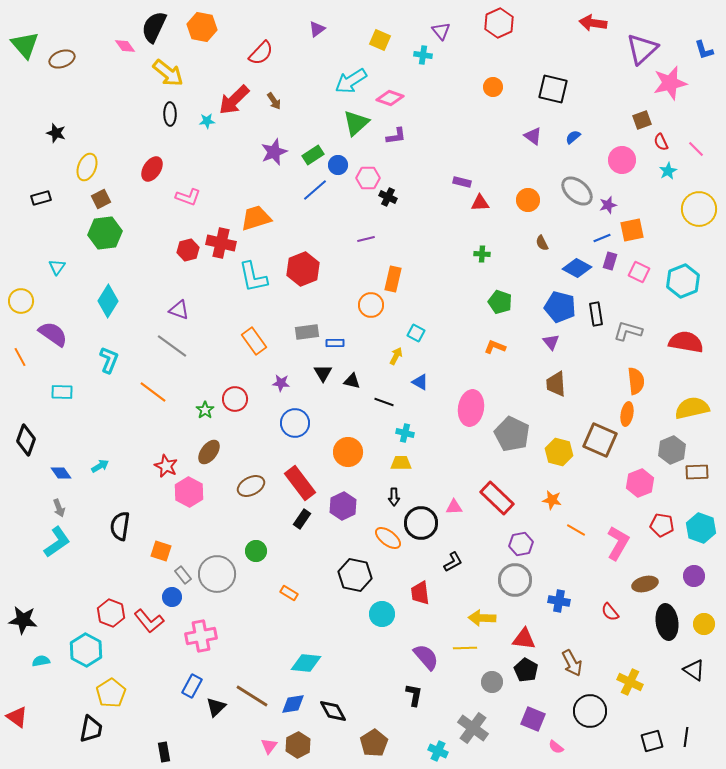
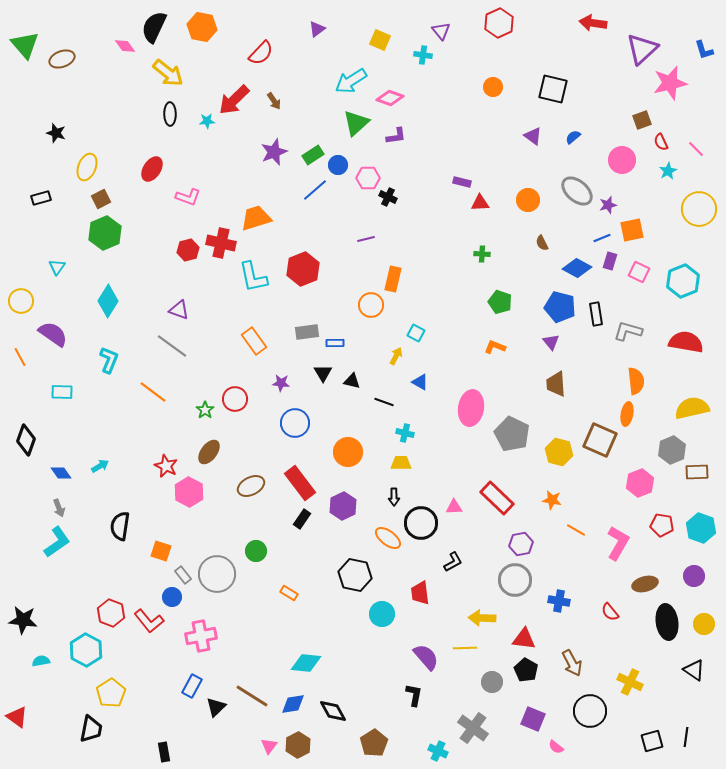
green hexagon at (105, 233): rotated 16 degrees counterclockwise
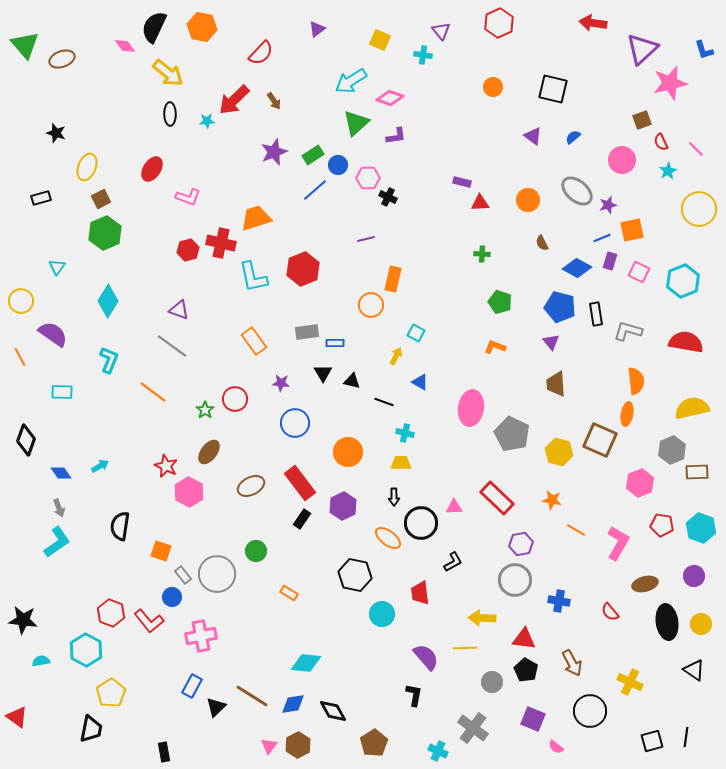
yellow circle at (704, 624): moved 3 px left
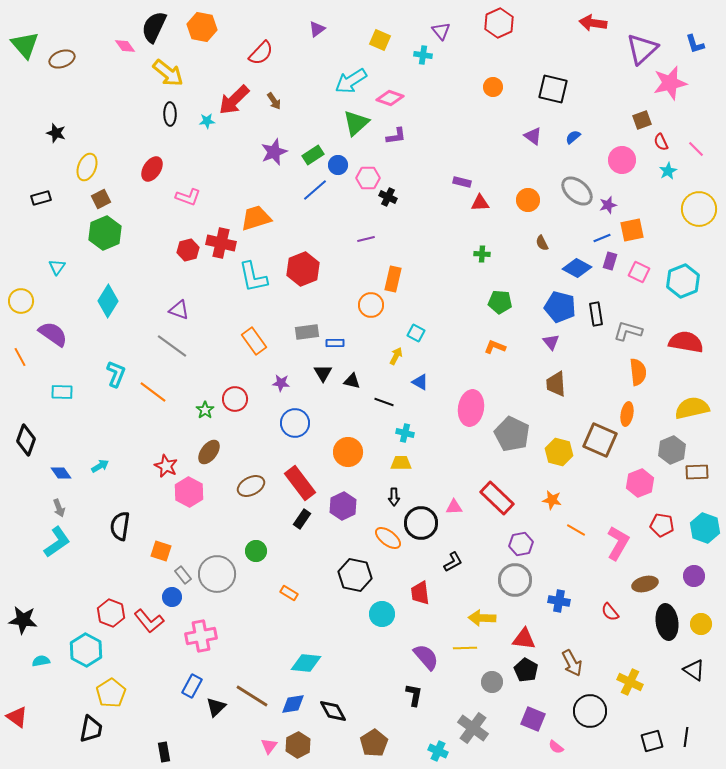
blue L-shape at (704, 50): moved 9 px left, 6 px up
green pentagon at (500, 302): rotated 15 degrees counterclockwise
cyan L-shape at (109, 360): moved 7 px right, 14 px down
orange semicircle at (636, 381): moved 2 px right, 9 px up
cyan hexagon at (701, 528): moved 4 px right
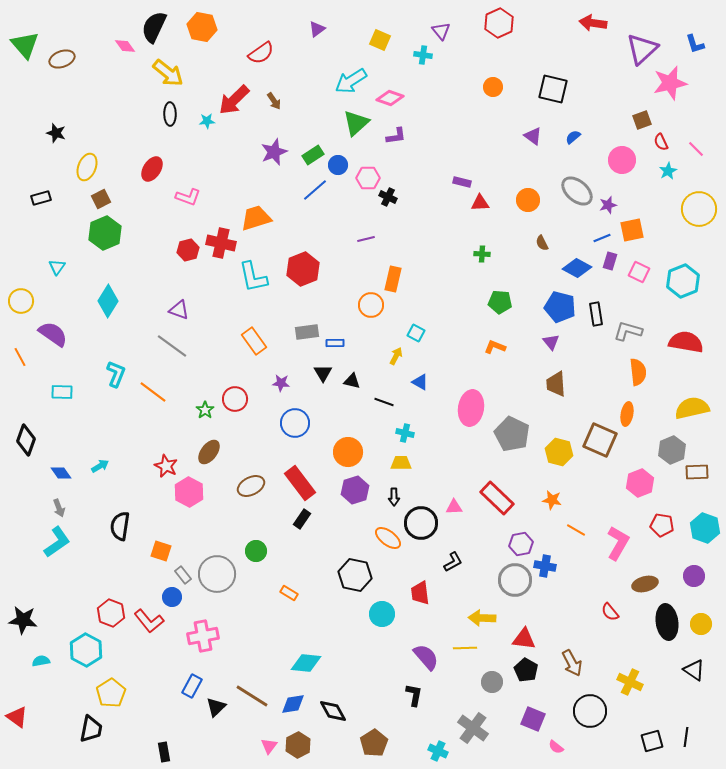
red semicircle at (261, 53): rotated 12 degrees clockwise
purple hexagon at (343, 506): moved 12 px right, 16 px up; rotated 8 degrees clockwise
blue cross at (559, 601): moved 14 px left, 35 px up
pink cross at (201, 636): moved 2 px right
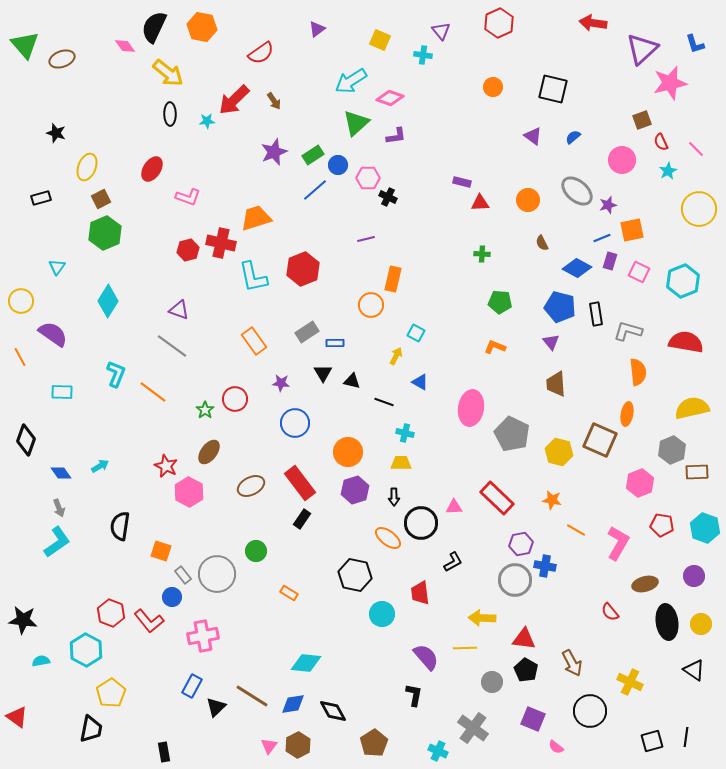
gray rectangle at (307, 332): rotated 25 degrees counterclockwise
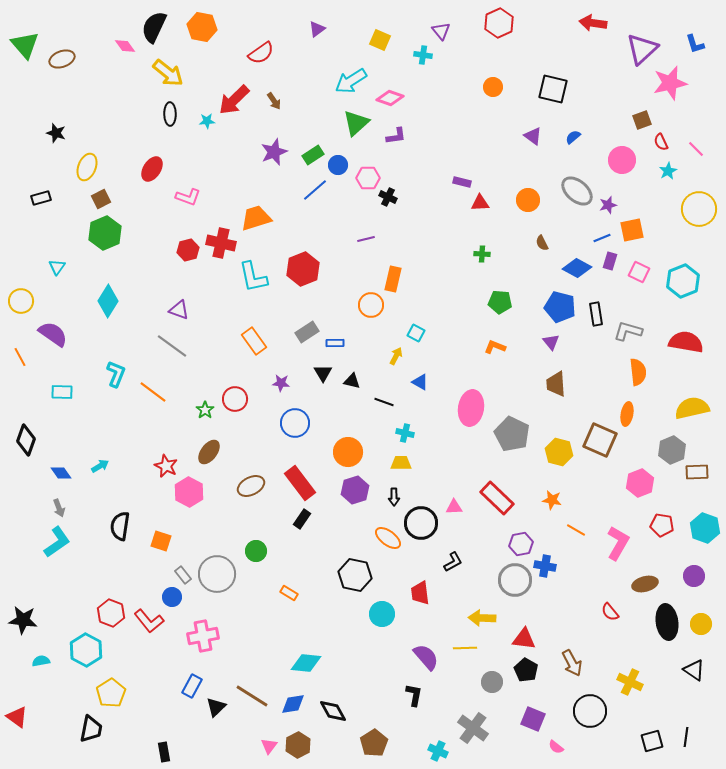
orange square at (161, 551): moved 10 px up
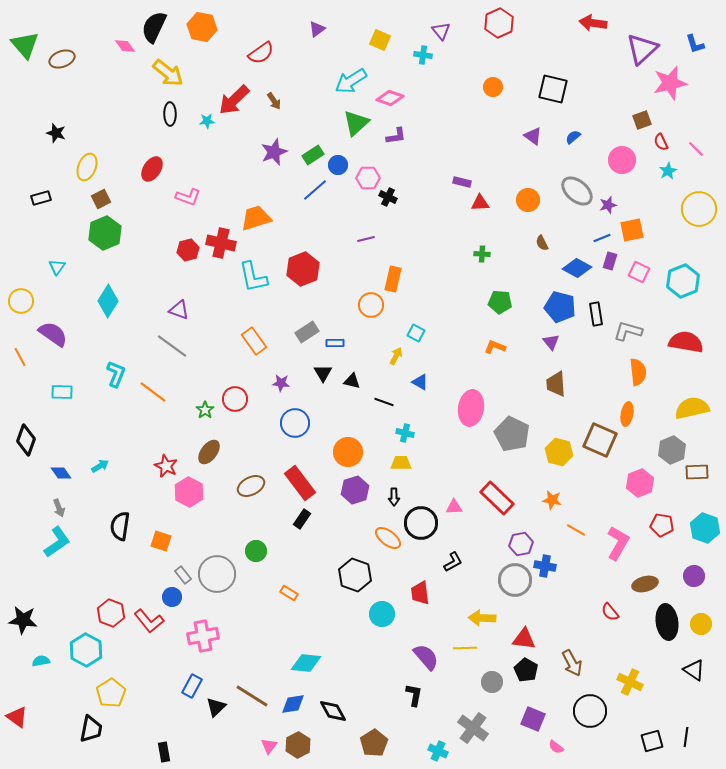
black hexagon at (355, 575): rotated 8 degrees clockwise
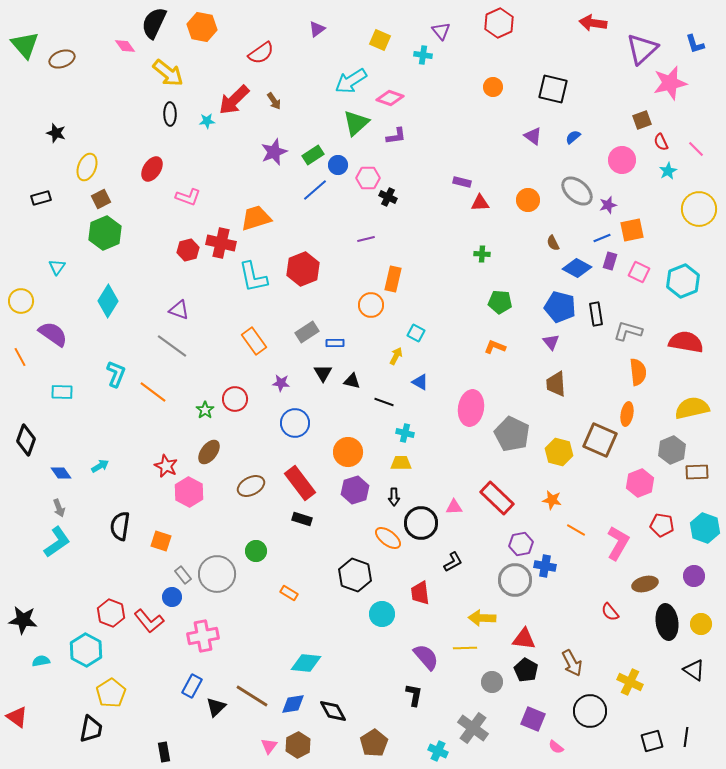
black semicircle at (154, 27): moved 4 px up
brown semicircle at (542, 243): moved 11 px right
black rectangle at (302, 519): rotated 72 degrees clockwise
